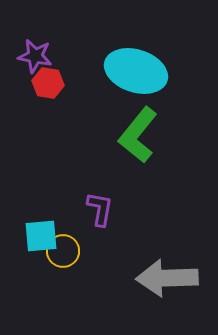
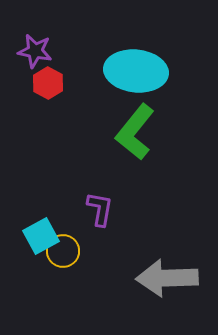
purple star: moved 5 px up
cyan ellipse: rotated 12 degrees counterclockwise
red hexagon: rotated 20 degrees clockwise
green L-shape: moved 3 px left, 3 px up
cyan square: rotated 24 degrees counterclockwise
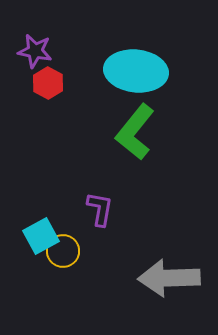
gray arrow: moved 2 px right
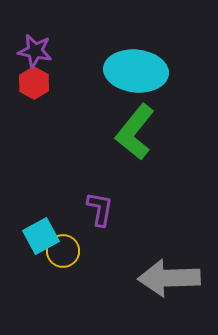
red hexagon: moved 14 px left
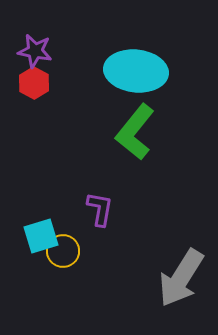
cyan square: rotated 12 degrees clockwise
gray arrow: moved 12 px right; rotated 56 degrees counterclockwise
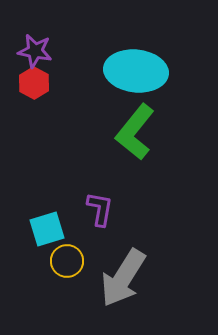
cyan square: moved 6 px right, 7 px up
yellow circle: moved 4 px right, 10 px down
gray arrow: moved 58 px left
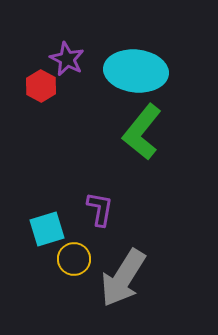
purple star: moved 32 px right, 8 px down; rotated 16 degrees clockwise
red hexagon: moved 7 px right, 3 px down
green L-shape: moved 7 px right
yellow circle: moved 7 px right, 2 px up
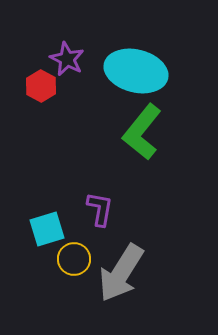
cyan ellipse: rotated 8 degrees clockwise
gray arrow: moved 2 px left, 5 px up
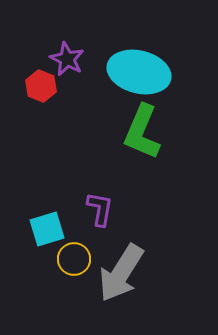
cyan ellipse: moved 3 px right, 1 px down
red hexagon: rotated 8 degrees counterclockwise
green L-shape: rotated 16 degrees counterclockwise
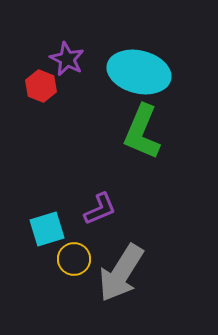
purple L-shape: rotated 57 degrees clockwise
